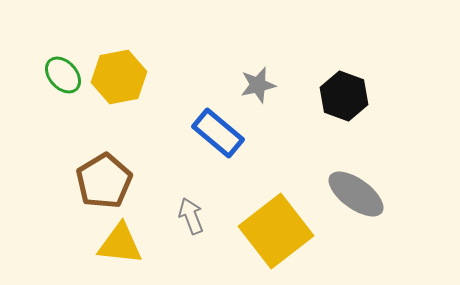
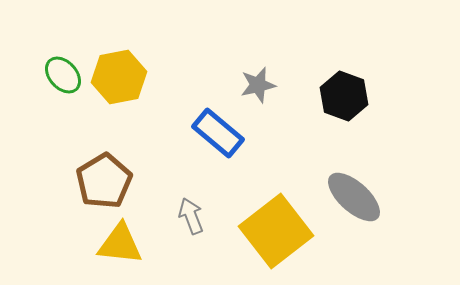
gray ellipse: moved 2 px left, 3 px down; rotated 6 degrees clockwise
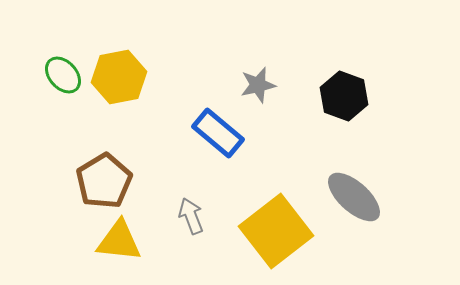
yellow triangle: moved 1 px left, 3 px up
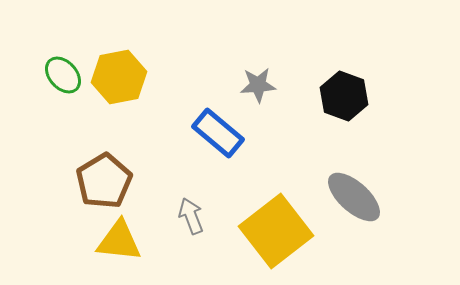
gray star: rotated 9 degrees clockwise
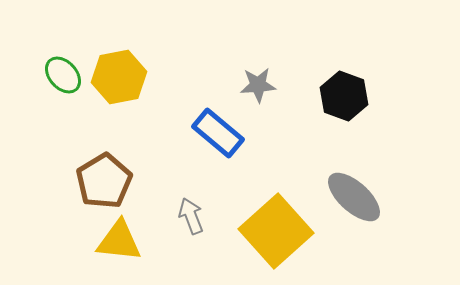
yellow square: rotated 4 degrees counterclockwise
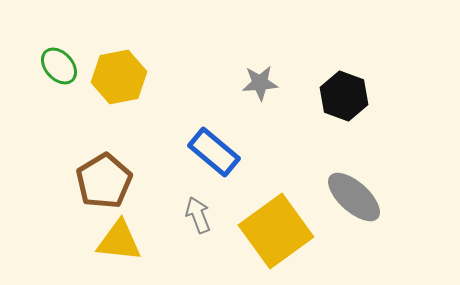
green ellipse: moved 4 px left, 9 px up
gray star: moved 2 px right, 2 px up
blue rectangle: moved 4 px left, 19 px down
gray arrow: moved 7 px right, 1 px up
yellow square: rotated 6 degrees clockwise
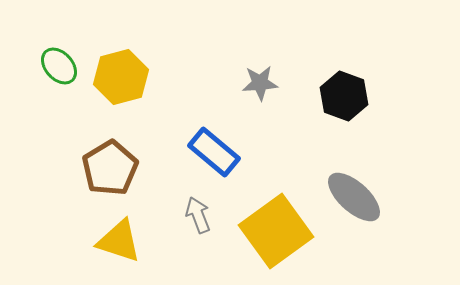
yellow hexagon: moved 2 px right; rotated 4 degrees counterclockwise
brown pentagon: moved 6 px right, 13 px up
yellow triangle: rotated 12 degrees clockwise
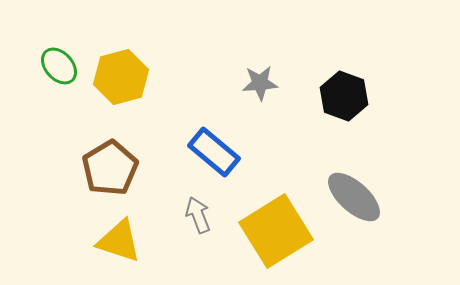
yellow square: rotated 4 degrees clockwise
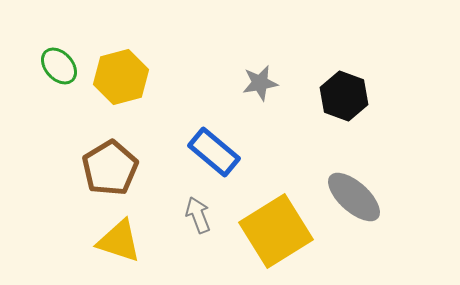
gray star: rotated 6 degrees counterclockwise
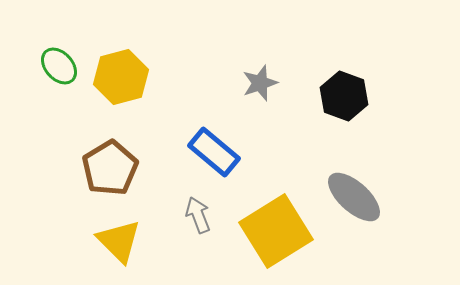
gray star: rotated 9 degrees counterclockwise
yellow triangle: rotated 27 degrees clockwise
